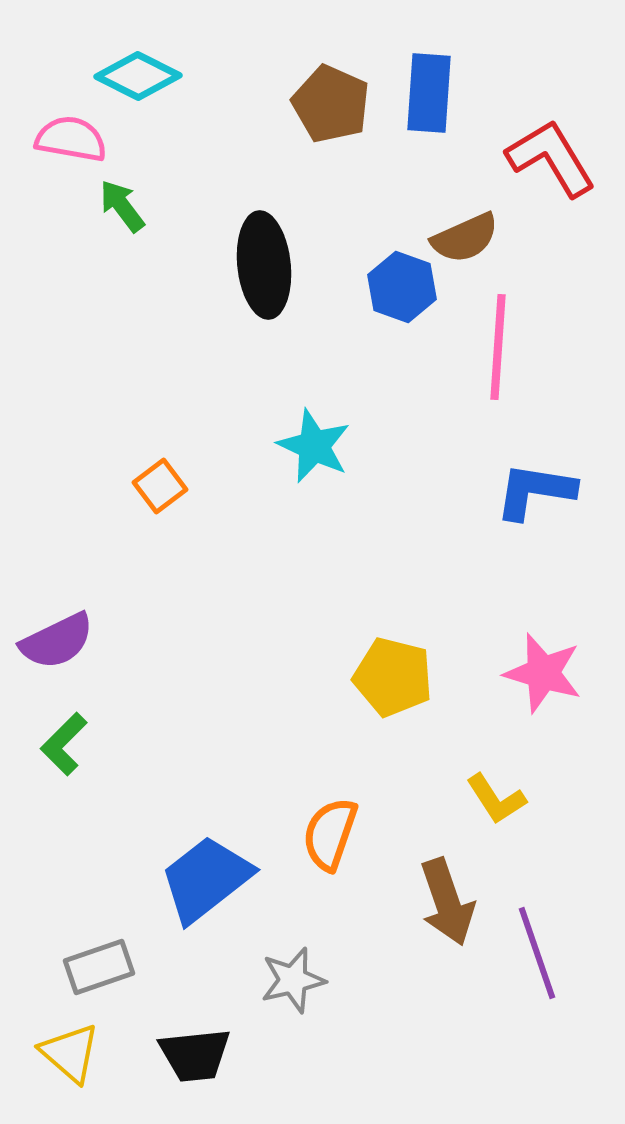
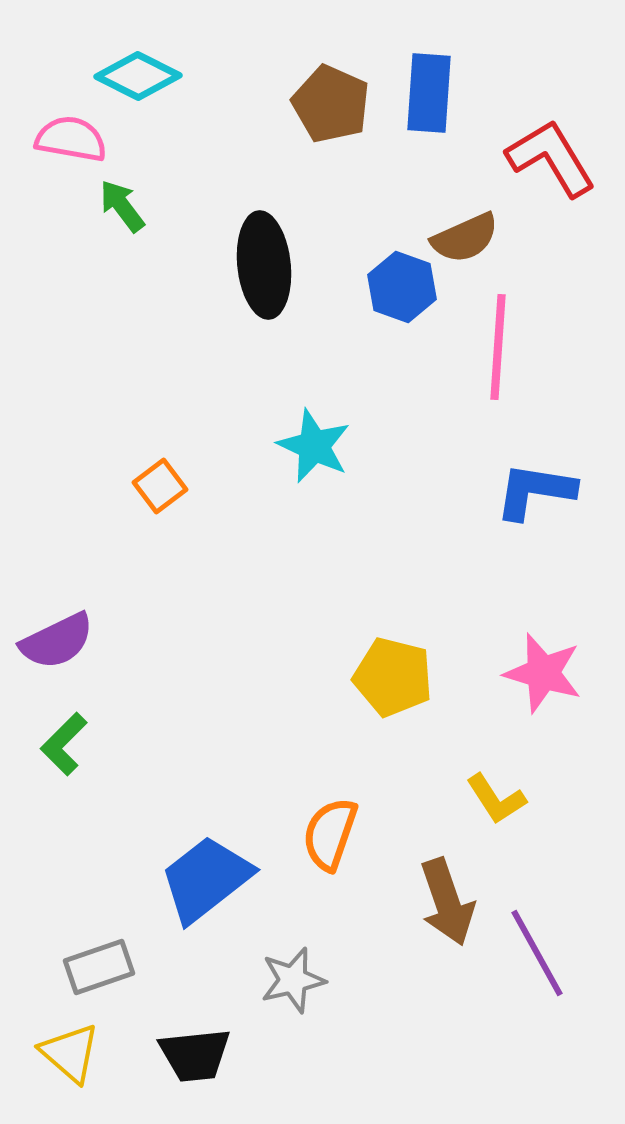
purple line: rotated 10 degrees counterclockwise
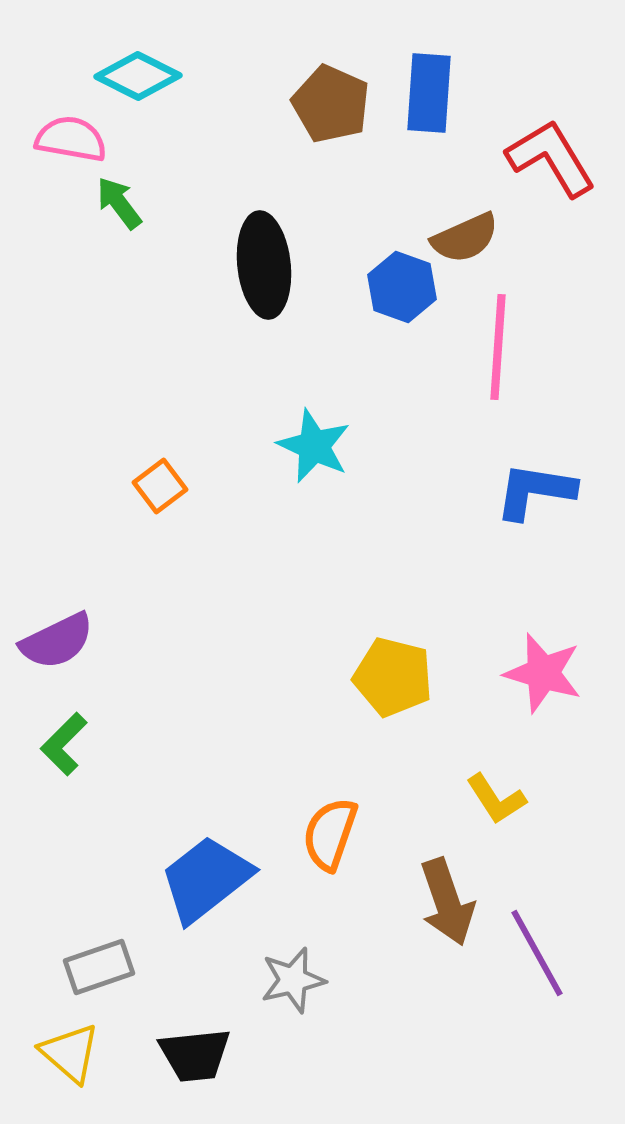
green arrow: moved 3 px left, 3 px up
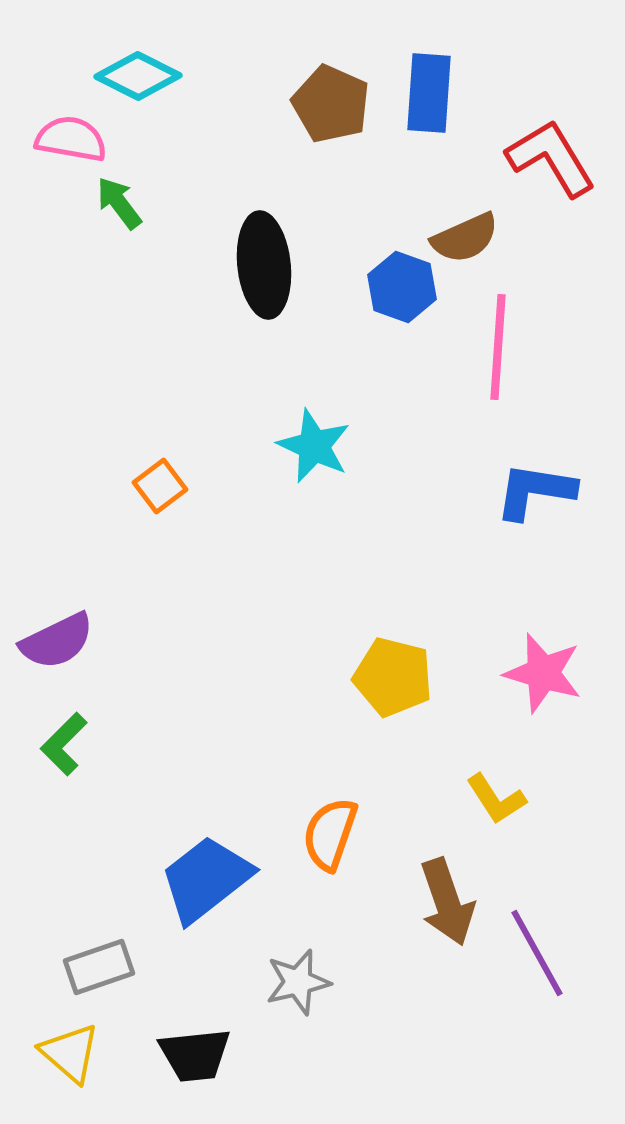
gray star: moved 5 px right, 2 px down
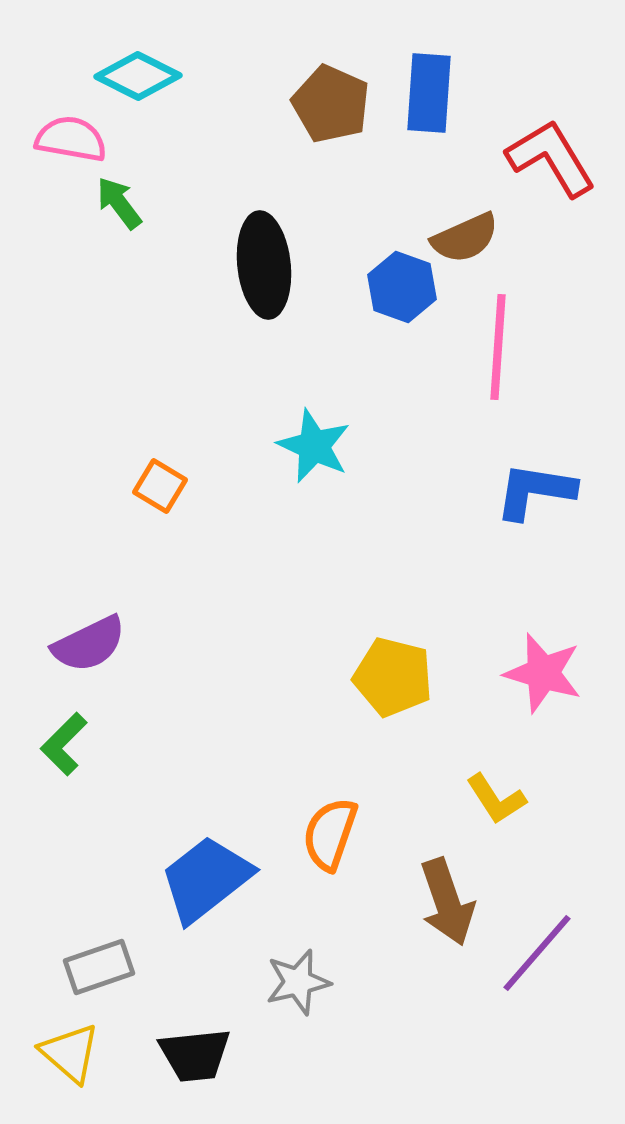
orange square: rotated 22 degrees counterclockwise
purple semicircle: moved 32 px right, 3 px down
purple line: rotated 70 degrees clockwise
